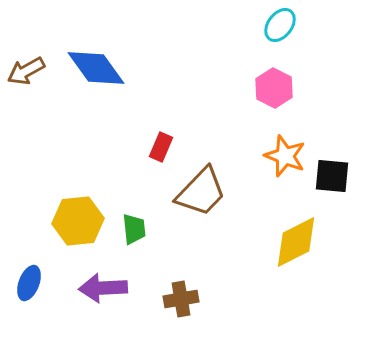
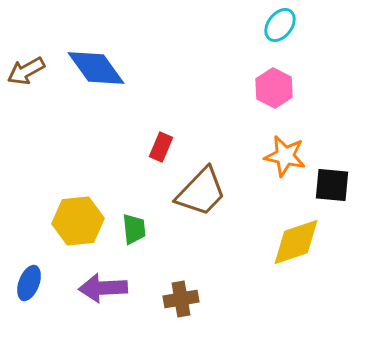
orange star: rotated 9 degrees counterclockwise
black square: moved 9 px down
yellow diamond: rotated 8 degrees clockwise
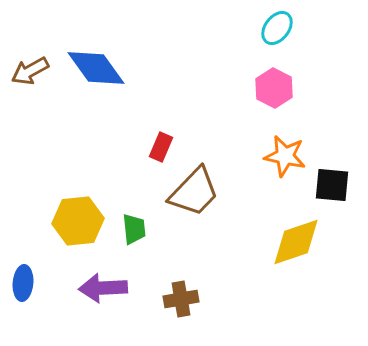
cyan ellipse: moved 3 px left, 3 px down
brown arrow: moved 4 px right
brown trapezoid: moved 7 px left
blue ellipse: moved 6 px left; rotated 16 degrees counterclockwise
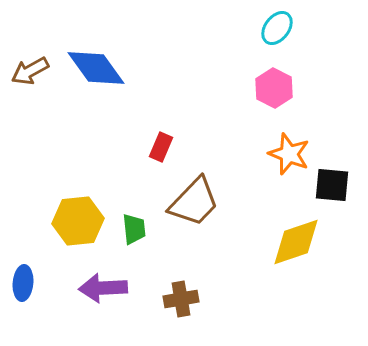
orange star: moved 4 px right, 2 px up; rotated 9 degrees clockwise
brown trapezoid: moved 10 px down
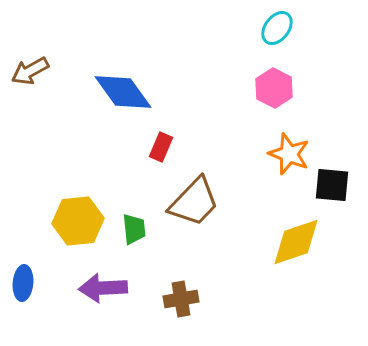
blue diamond: moved 27 px right, 24 px down
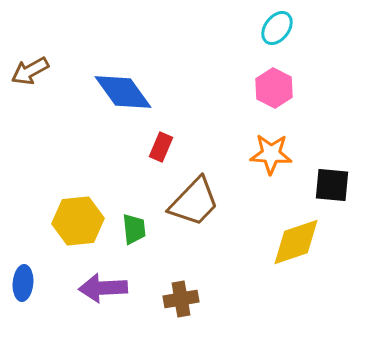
orange star: moved 18 px left; rotated 18 degrees counterclockwise
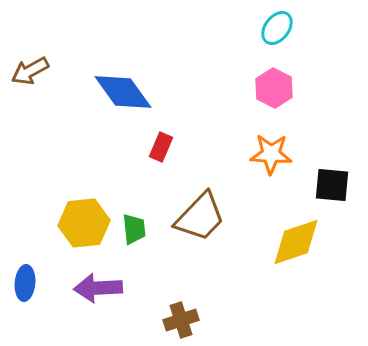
brown trapezoid: moved 6 px right, 15 px down
yellow hexagon: moved 6 px right, 2 px down
blue ellipse: moved 2 px right
purple arrow: moved 5 px left
brown cross: moved 21 px down; rotated 8 degrees counterclockwise
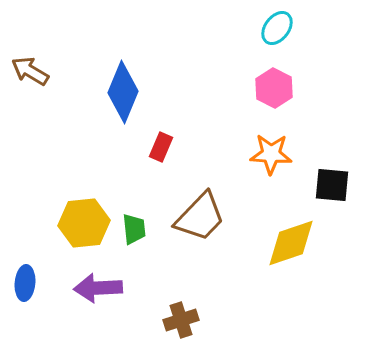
brown arrow: rotated 60 degrees clockwise
blue diamond: rotated 58 degrees clockwise
yellow diamond: moved 5 px left, 1 px down
